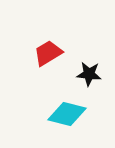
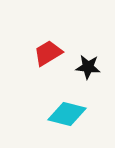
black star: moved 1 px left, 7 px up
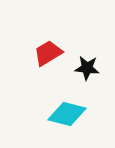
black star: moved 1 px left, 1 px down
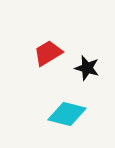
black star: rotated 10 degrees clockwise
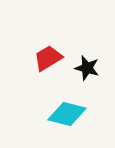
red trapezoid: moved 5 px down
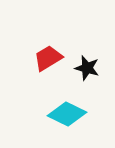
cyan diamond: rotated 12 degrees clockwise
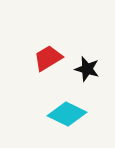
black star: moved 1 px down
